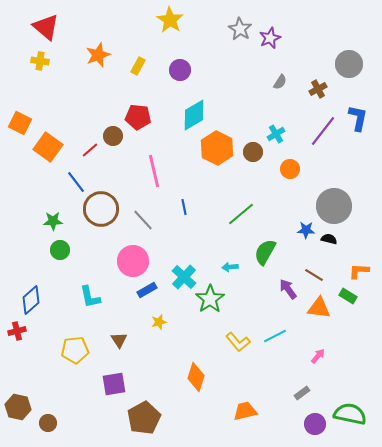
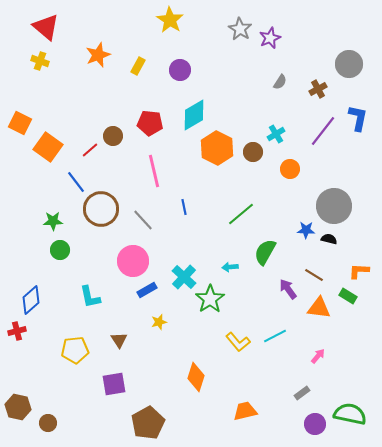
yellow cross at (40, 61): rotated 12 degrees clockwise
red pentagon at (138, 117): moved 12 px right, 6 px down
brown pentagon at (144, 418): moved 4 px right, 5 px down
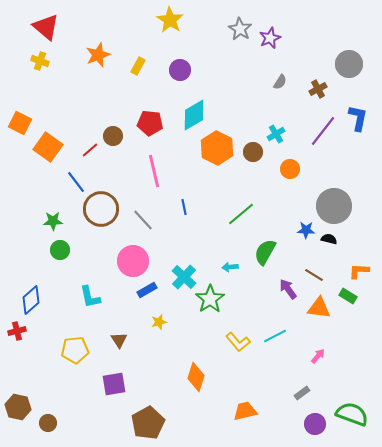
green semicircle at (350, 414): moved 2 px right; rotated 8 degrees clockwise
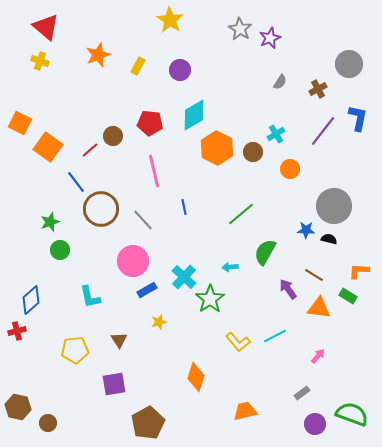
green star at (53, 221): moved 3 px left, 1 px down; rotated 18 degrees counterclockwise
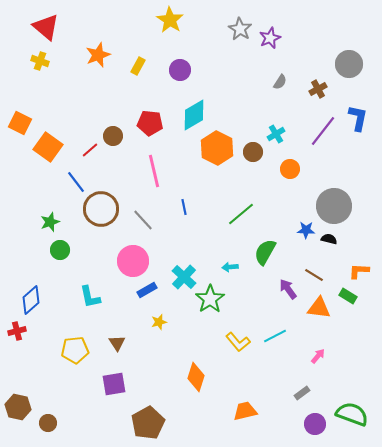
brown triangle at (119, 340): moved 2 px left, 3 px down
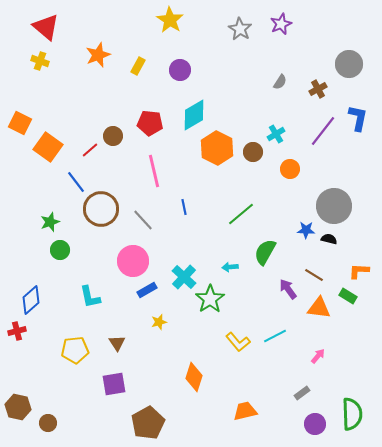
purple star at (270, 38): moved 11 px right, 14 px up
orange diamond at (196, 377): moved 2 px left
green semicircle at (352, 414): rotated 68 degrees clockwise
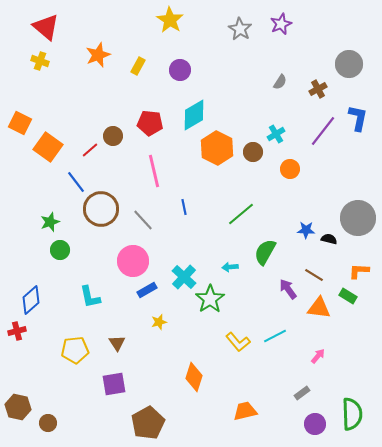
gray circle at (334, 206): moved 24 px right, 12 px down
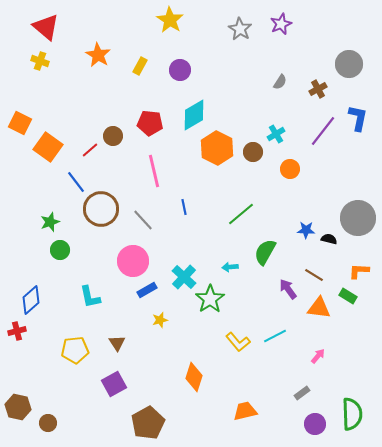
orange star at (98, 55): rotated 20 degrees counterclockwise
yellow rectangle at (138, 66): moved 2 px right
yellow star at (159, 322): moved 1 px right, 2 px up
purple square at (114, 384): rotated 20 degrees counterclockwise
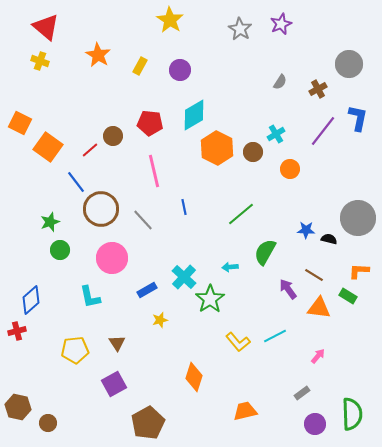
pink circle at (133, 261): moved 21 px left, 3 px up
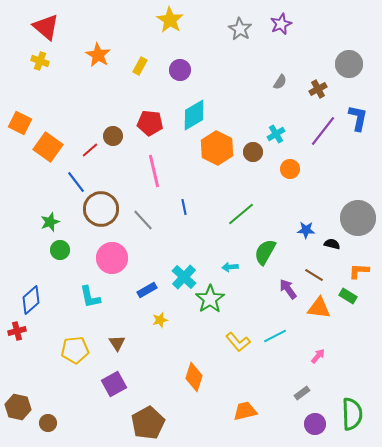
black semicircle at (329, 239): moved 3 px right, 5 px down
